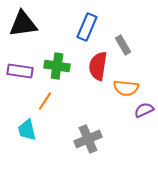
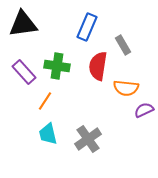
purple rectangle: moved 4 px right, 1 px down; rotated 40 degrees clockwise
cyan trapezoid: moved 21 px right, 4 px down
gray cross: rotated 12 degrees counterclockwise
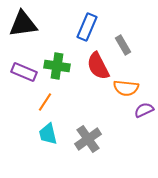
red semicircle: rotated 36 degrees counterclockwise
purple rectangle: rotated 25 degrees counterclockwise
orange line: moved 1 px down
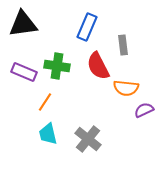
gray rectangle: rotated 24 degrees clockwise
gray cross: rotated 16 degrees counterclockwise
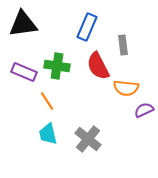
orange line: moved 2 px right, 1 px up; rotated 66 degrees counterclockwise
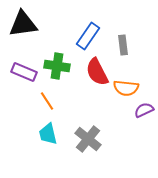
blue rectangle: moved 1 px right, 9 px down; rotated 12 degrees clockwise
red semicircle: moved 1 px left, 6 px down
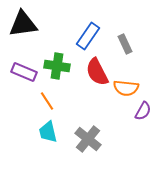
gray rectangle: moved 2 px right, 1 px up; rotated 18 degrees counterclockwise
purple semicircle: moved 1 px left, 1 px down; rotated 144 degrees clockwise
cyan trapezoid: moved 2 px up
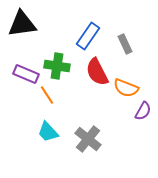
black triangle: moved 1 px left
purple rectangle: moved 2 px right, 2 px down
orange semicircle: rotated 15 degrees clockwise
orange line: moved 6 px up
cyan trapezoid: rotated 30 degrees counterclockwise
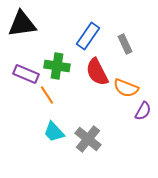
cyan trapezoid: moved 6 px right
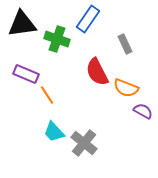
blue rectangle: moved 17 px up
green cross: moved 27 px up; rotated 10 degrees clockwise
purple semicircle: rotated 90 degrees counterclockwise
gray cross: moved 4 px left, 4 px down
